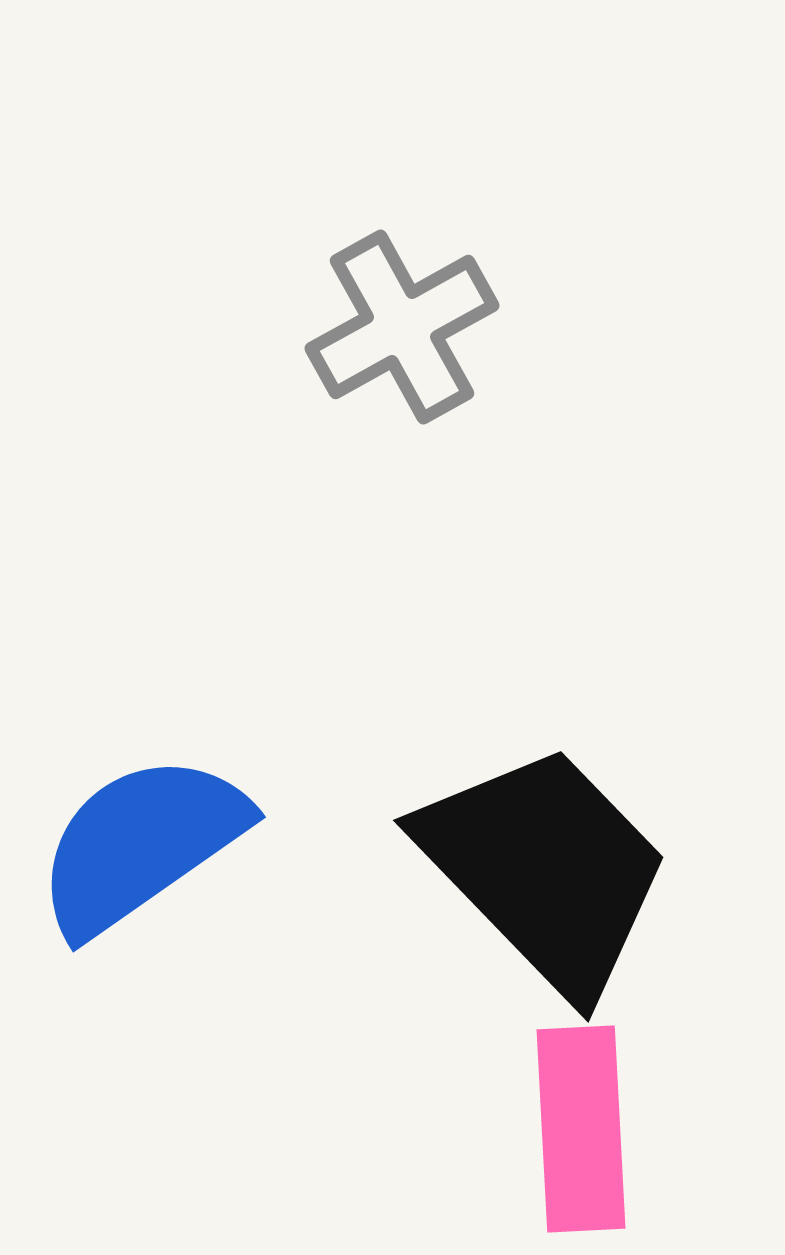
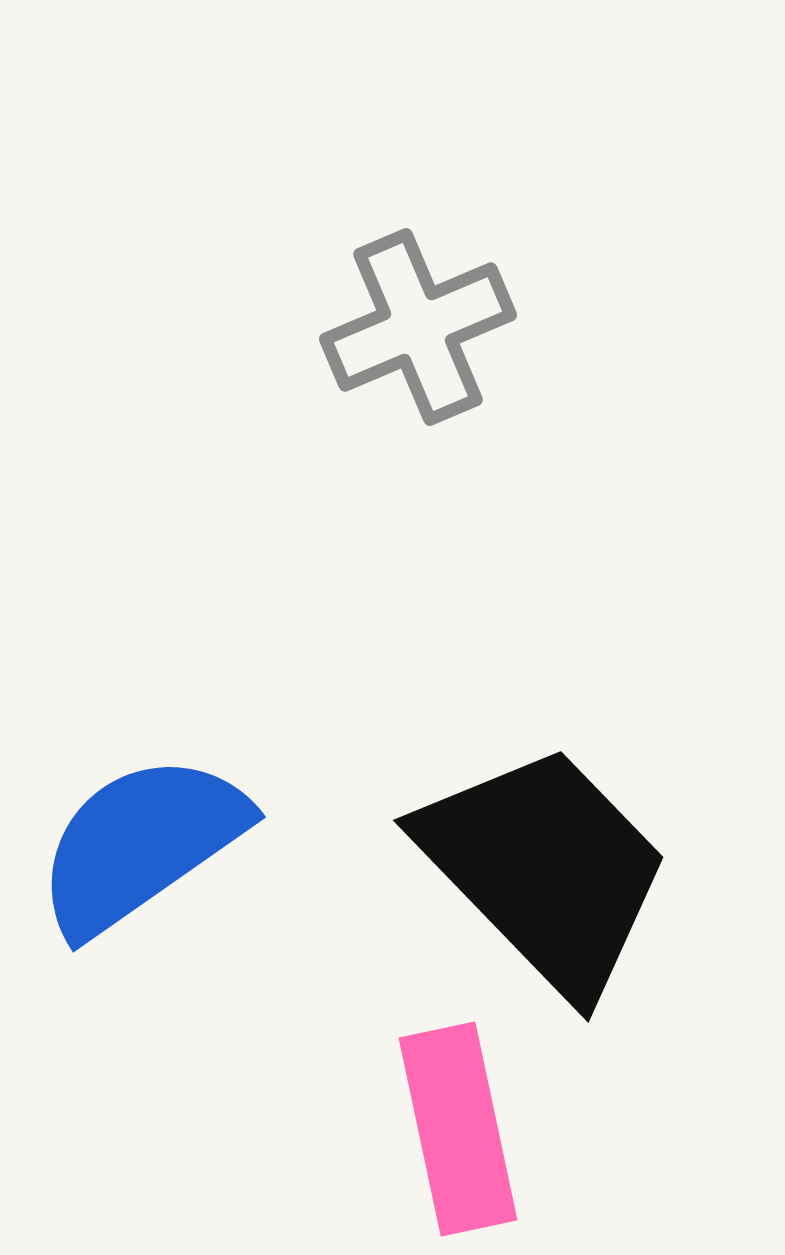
gray cross: moved 16 px right; rotated 6 degrees clockwise
pink rectangle: moved 123 px left; rotated 9 degrees counterclockwise
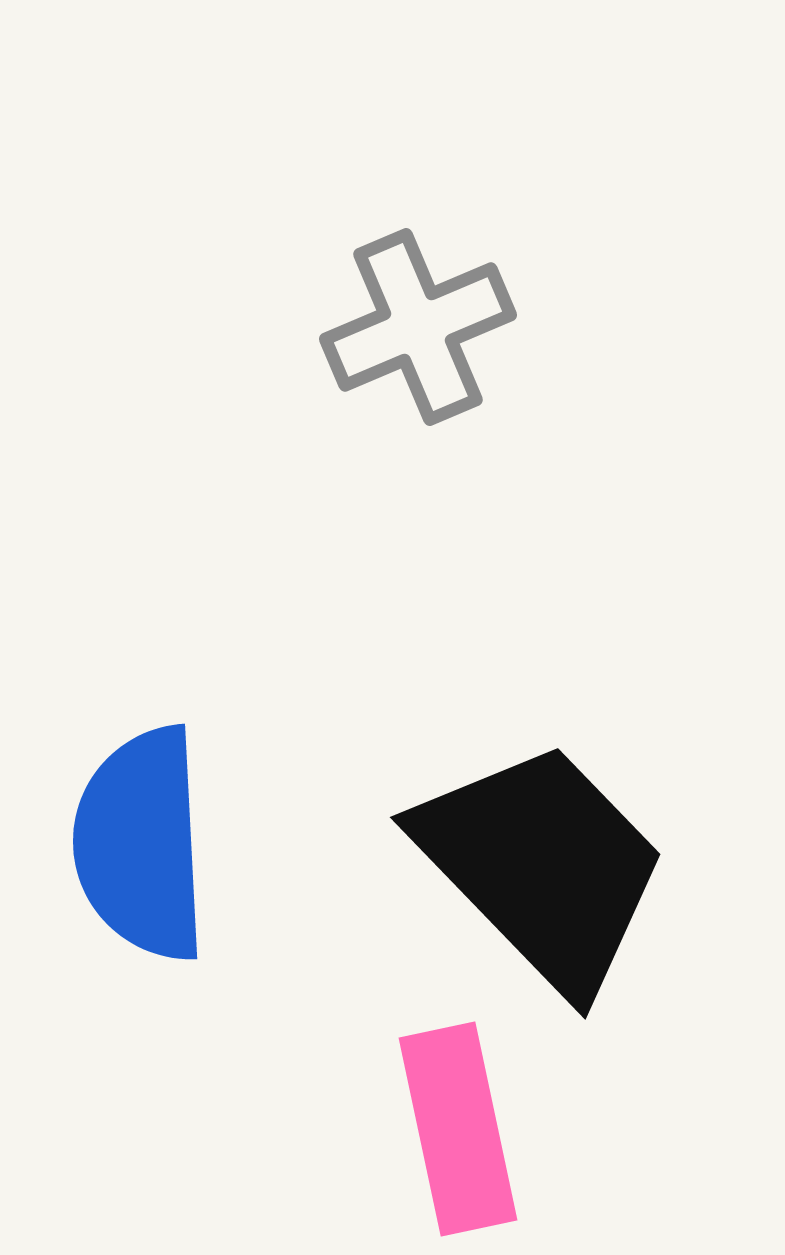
blue semicircle: rotated 58 degrees counterclockwise
black trapezoid: moved 3 px left, 3 px up
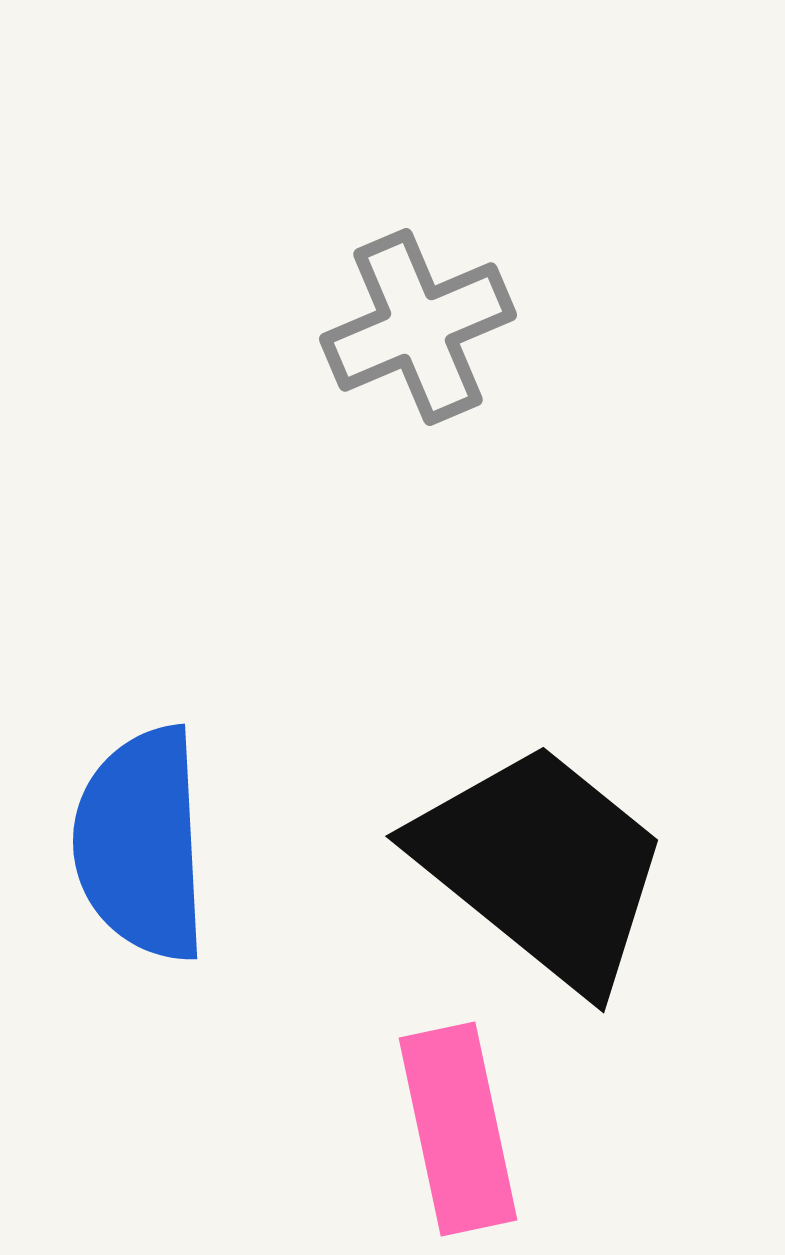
black trapezoid: rotated 7 degrees counterclockwise
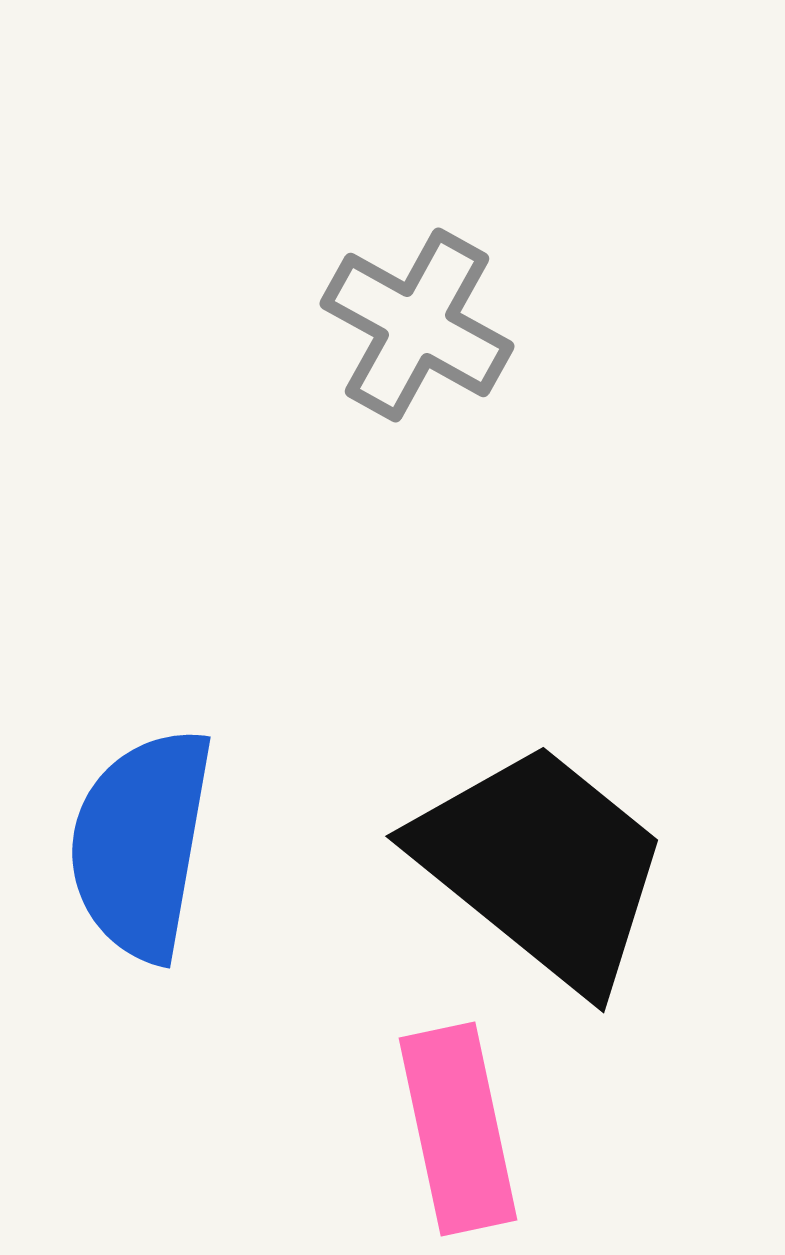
gray cross: moved 1 px left, 2 px up; rotated 38 degrees counterclockwise
blue semicircle: rotated 13 degrees clockwise
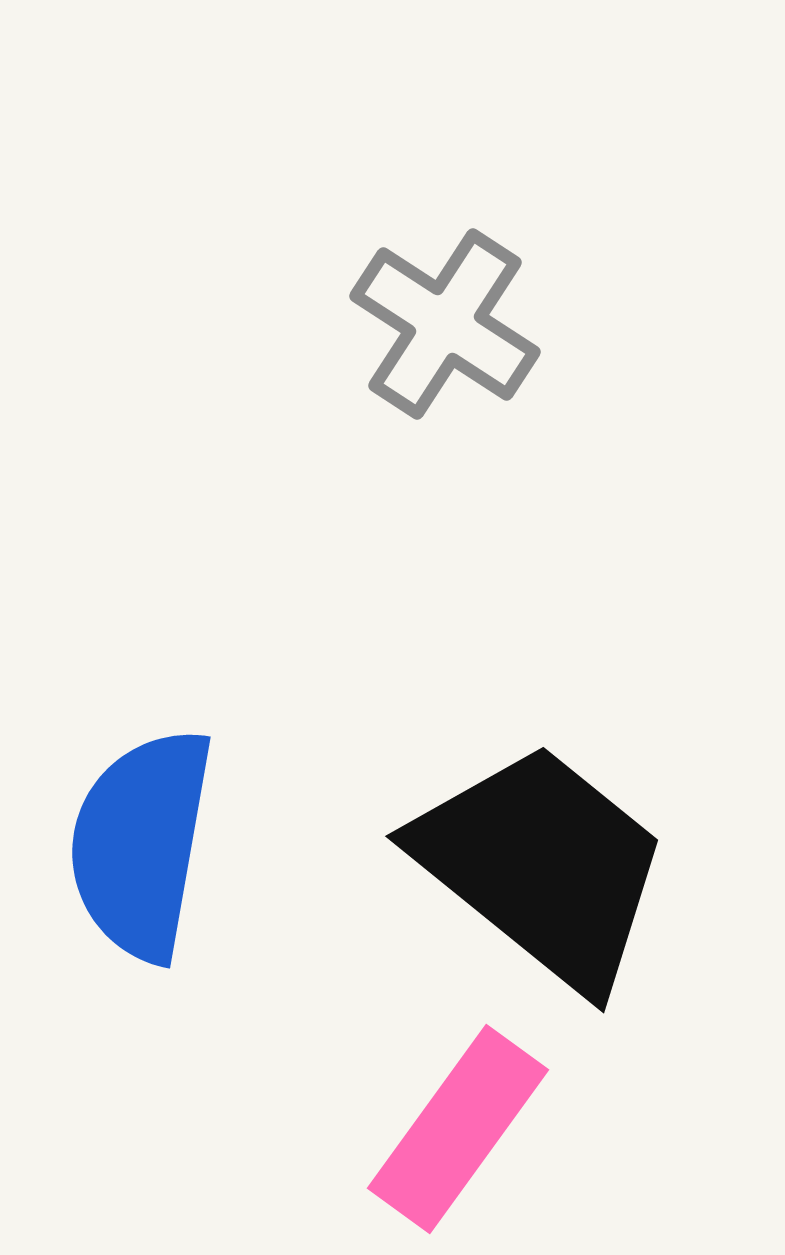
gray cross: moved 28 px right, 1 px up; rotated 4 degrees clockwise
pink rectangle: rotated 48 degrees clockwise
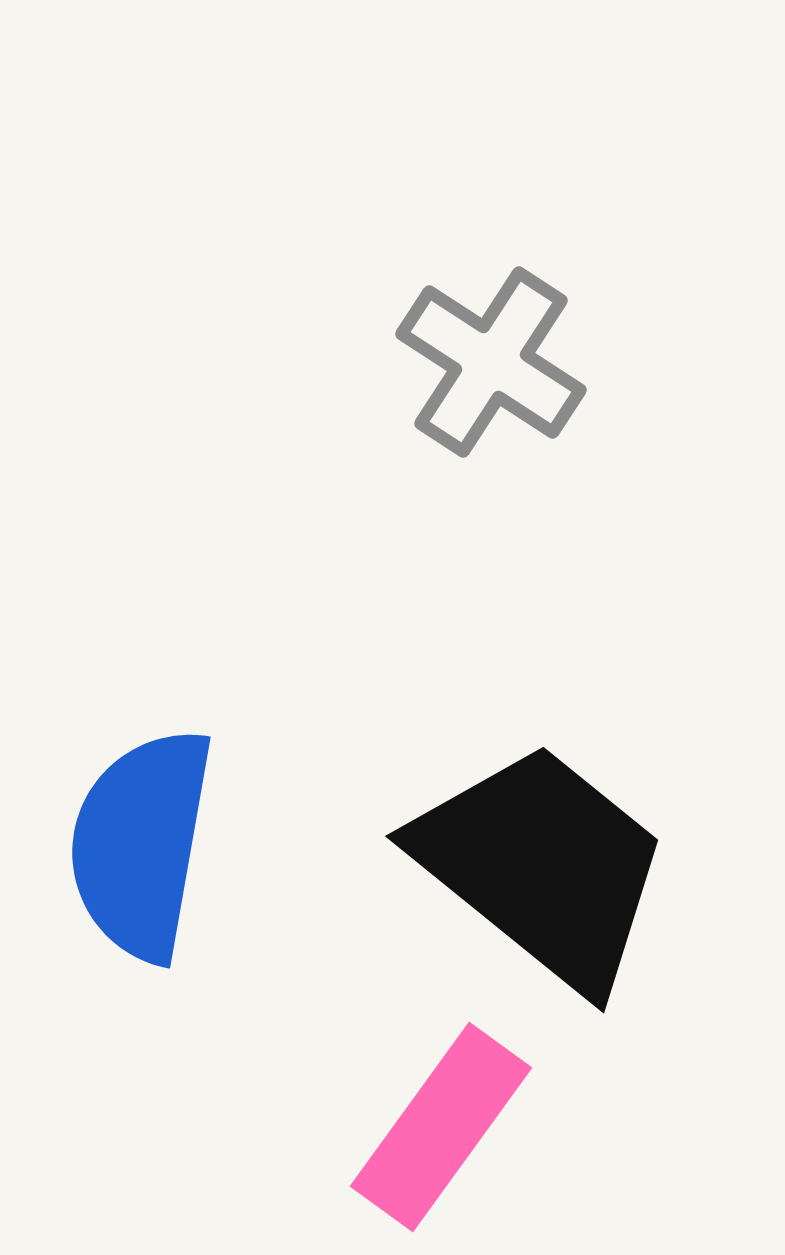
gray cross: moved 46 px right, 38 px down
pink rectangle: moved 17 px left, 2 px up
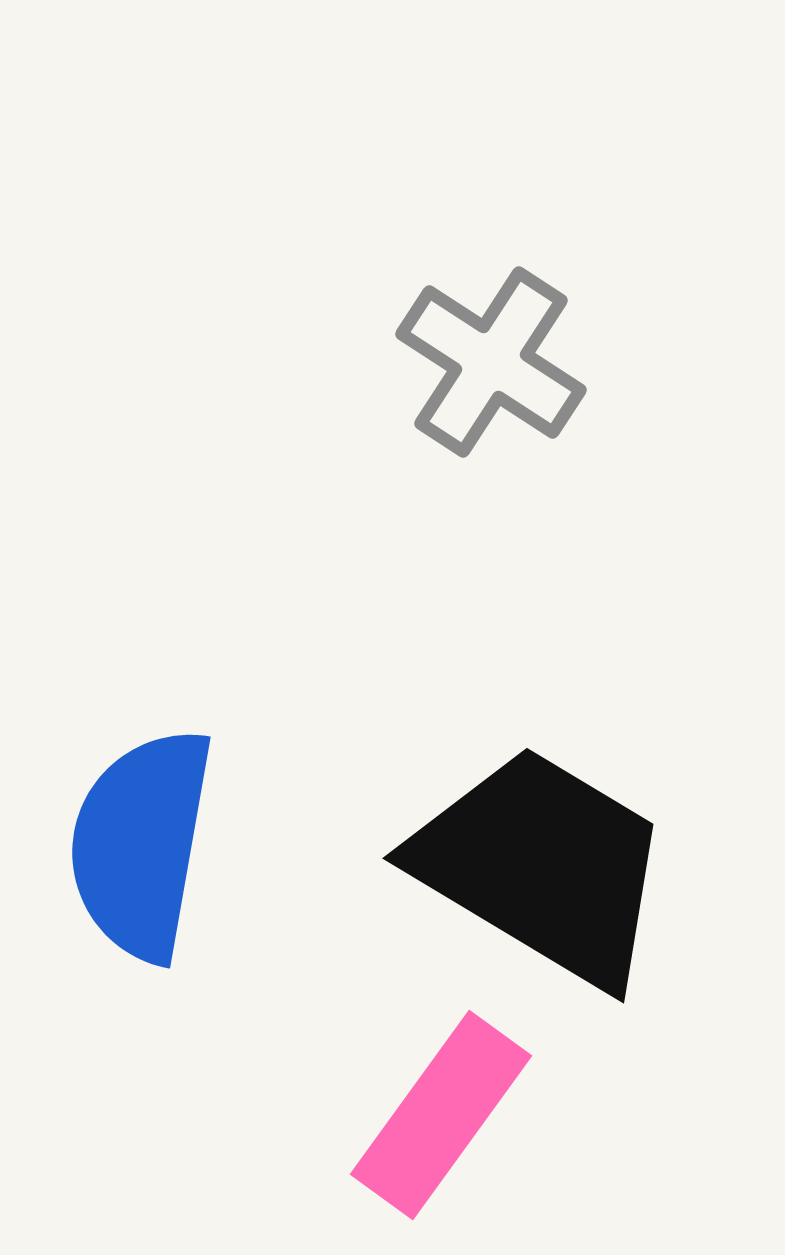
black trapezoid: rotated 8 degrees counterclockwise
pink rectangle: moved 12 px up
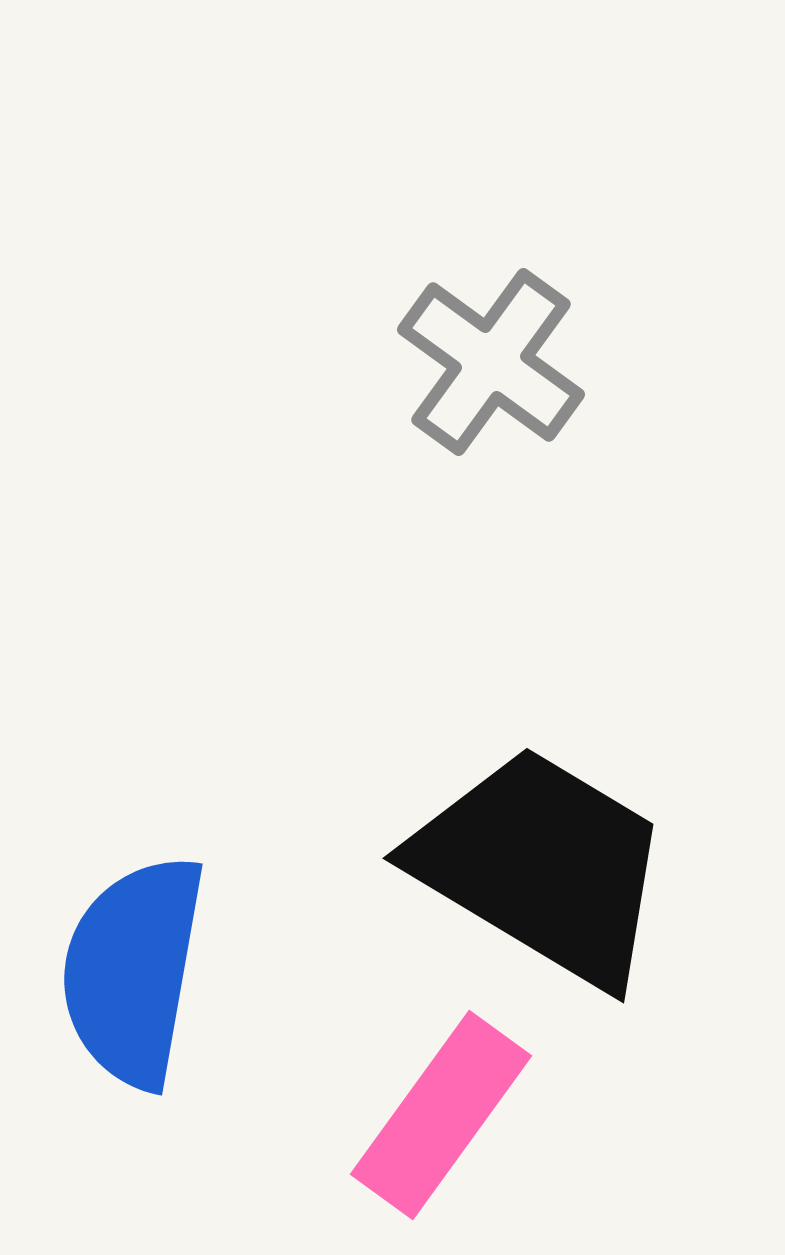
gray cross: rotated 3 degrees clockwise
blue semicircle: moved 8 px left, 127 px down
